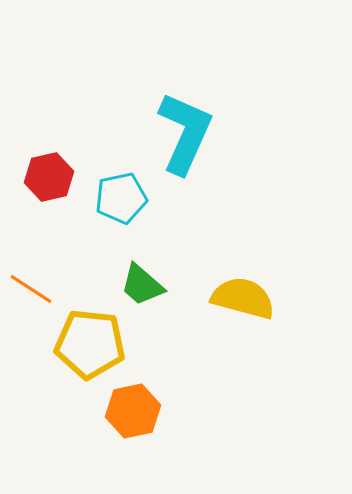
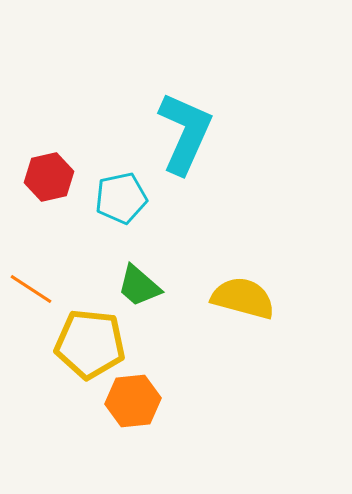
green trapezoid: moved 3 px left, 1 px down
orange hexagon: moved 10 px up; rotated 6 degrees clockwise
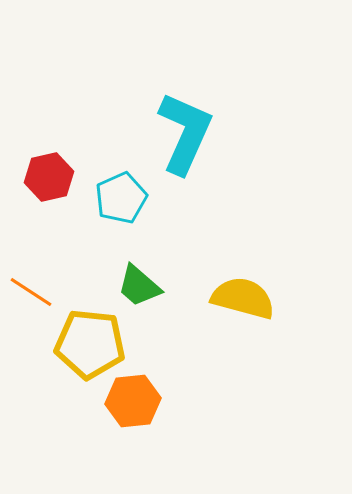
cyan pentagon: rotated 12 degrees counterclockwise
orange line: moved 3 px down
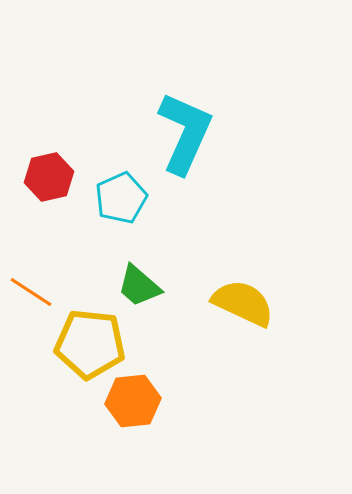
yellow semicircle: moved 5 px down; rotated 10 degrees clockwise
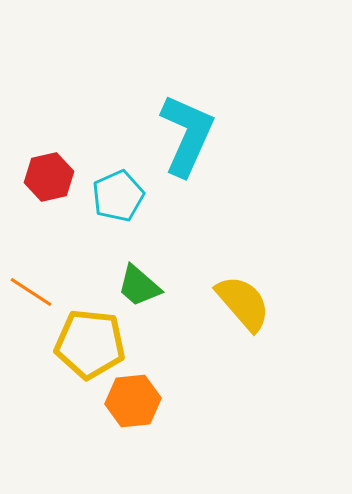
cyan L-shape: moved 2 px right, 2 px down
cyan pentagon: moved 3 px left, 2 px up
yellow semicircle: rotated 24 degrees clockwise
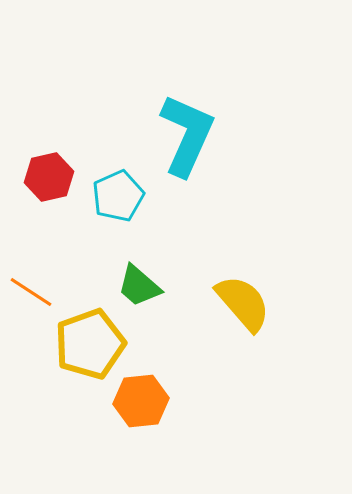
yellow pentagon: rotated 26 degrees counterclockwise
orange hexagon: moved 8 px right
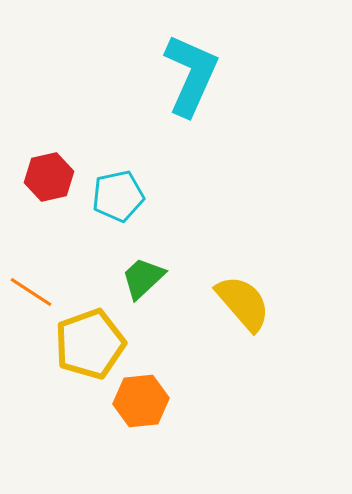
cyan L-shape: moved 4 px right, 60 px up
cyan pentagon: rotated 12 degrees clockwise
green trapezoid: moved 4 px right, 8 px up; rotated 96 degrees clockwise
